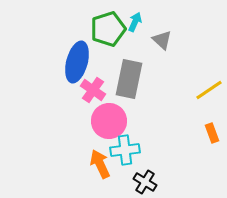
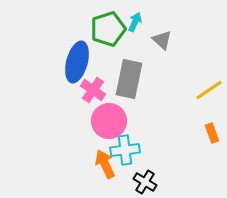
orange arrow: moved 5 px right
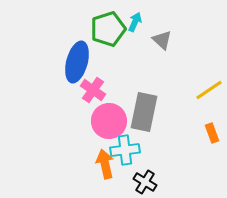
gray rectangle: moved 15 px right, 33 px down
orange arrow: rotated 12 degrees clockwise
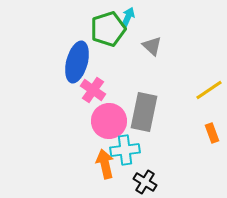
cyan arrow: moved 7 px left, 5 px up
gray triangle: moved 10 px left, 6 px down
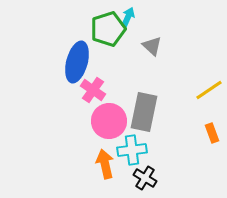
cyan cross: moved 7 px right
black cross: moved 4 px up
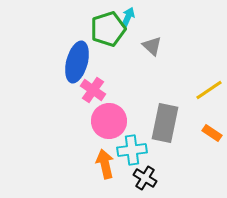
gray rectangle: moved 21 px right, 11 px down
orange rectangle: rotated 36 degrees counterclockwise
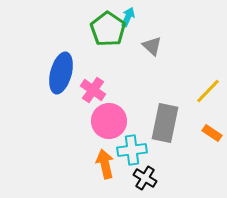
green pentagon: rotated 20 degrees counterclockwise
blue ellipse: moved 16 px left, 11 px down
yellow line: moved 1 px left, 1 px down; rotated 12 degrees counterclockwise
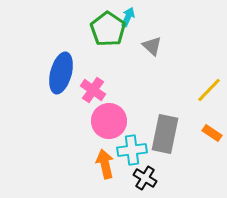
yellow line: moved 1 px right, 1 px up
gray rectangle: moved 11 px down
